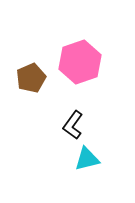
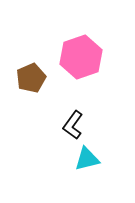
pink hexagon: moved 1 px right, 5 px up
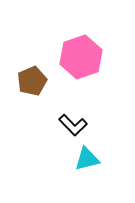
brown pentagon: moved 1 px right, 3 px down
black L-shape: rotated 80 degrees counterclockwise
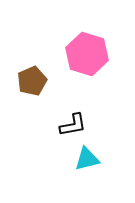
pink hexagon: moved 6 px right, 3 px up; rotated 24 degrees counterclockwise
black L-shape: rotated 56 degrees counterclockwise
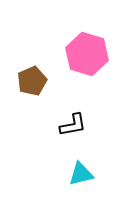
cyan triangle: moved 6 px left, 15 px down
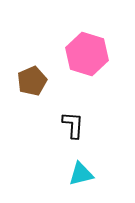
black L-shape: rotated 76 degrees counterclockwise
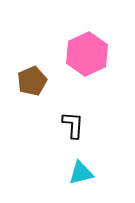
pink hexagon: rotated 18 degrees clockwise
cyan triangle: moved 1 px up
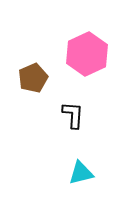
brown pentagon: moved 1 px right, 3 px up
black L-shape: moved 10 px up
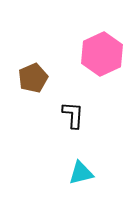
pink hexagon: moved 15 px right
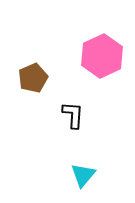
pink hexagon: moved 2 px down
cyan triangle: moved 2 px right, 2 px down; rotated 36 degrees counterclockwise
